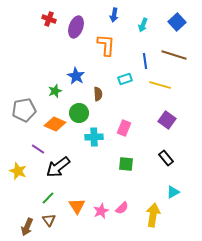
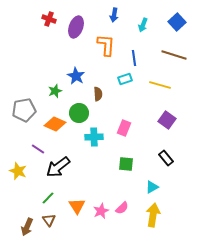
blue line: moved 11 px left, 3 px up
cyan triangle: moved 21 px left, 5 px up
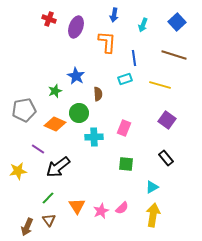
orange L-shape: moved 1 px right, 3 px up
yellow star: rotated 30 degrees counterclockwise
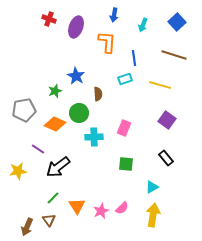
green line: moved 5 px right
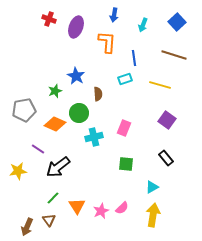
cyan cross: rotated 12 degrees counterclockwise
